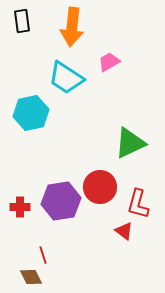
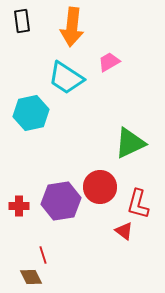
red cross: moved 1 px left, 1 px up
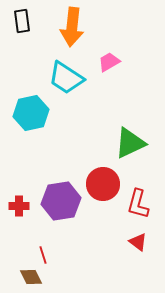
red circle: moved 3 px right, 3 px up
red triangle: moved 14 px right, 11 px down
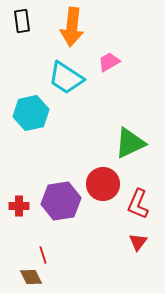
red L-shape: rotated 8 degrees clockwise
red triangle: rotated 30 degrees clockwise
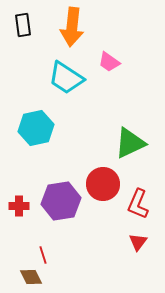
black rectangle: moved 1 px right, 4 px down
pink trapezoid: rotated 115 degrees counterclockwise
cyan hexagon: moved 5 px right, 15 px down
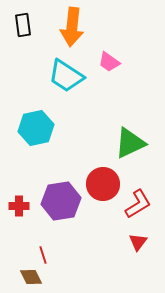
cyan trapezoid: moved 2 px up
red L-shape: rotated 144 degrees counterclockwise
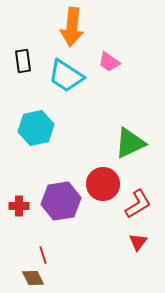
black rectangle: moved 36 px down
brown diamond: moved 2 px right, 1 px down
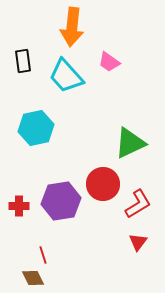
cyan trapezoid: rotated 15 degrees clockwise
